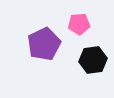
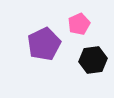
pink pentagon: rotated 20 degrees counterclockwise
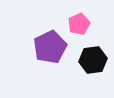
purple pentagon: moved 6 px right, 3 px down
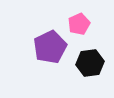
black hexagon: moved 3 px left, 3 px down
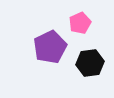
pink pentagon: moved 1 px right, 1 px up
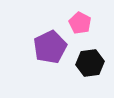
pink pentagon: rotated 20 degrees counterclockwise
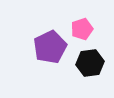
pink pentagon: moved 2 px right, 6 px down; rotated 25 degrees clockwise
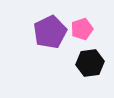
purple pentagon: moved 15 px up
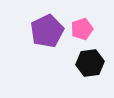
purple pentagon: moved 3 px left, 1 px up
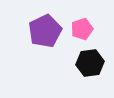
purple pentagon: moved 2 px left
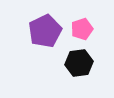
black hexagon: moved 11 px left
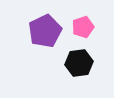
pink pentagon: moved 1 px right, 2 px up
